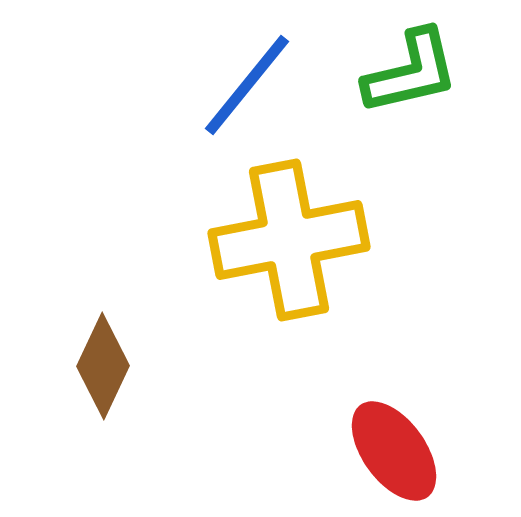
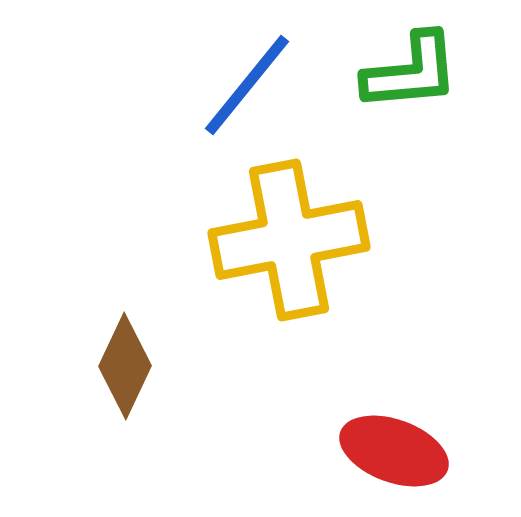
green L-shape: rotated 8 degrees clockwise
brown diamond: moved 22 px right
red ellipse: rotated 34 degrees counterclockwise
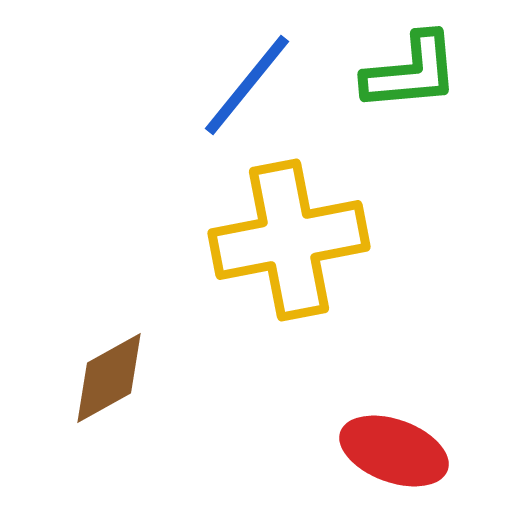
brown diamond: moved 16 px left, 12 px down; rotated 36 degrees clockwise
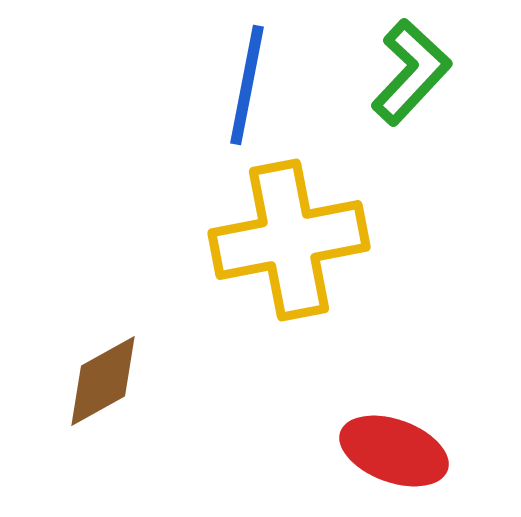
green L-shape: rotated 42 degrees counterclockwise
blue line: rotated 28 degrees counterclockwise
brown diamond: moved 6 px left, 3 px down
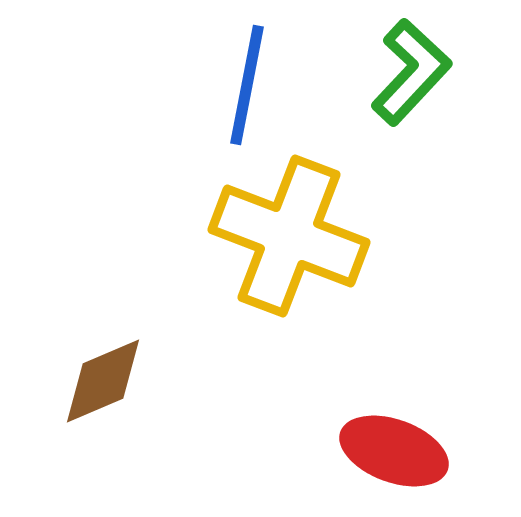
yellow cross: moved 4 px up; rotated 32 degrees clockwise
brown diamond: rotated 6 degrees clockwise
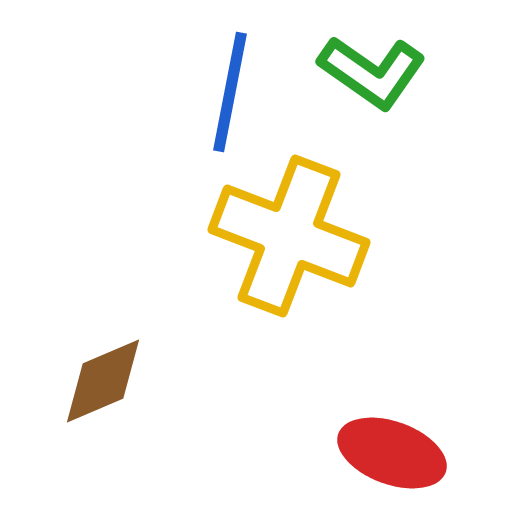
green L-shape: moved 39 px left; rotated 82 degrees clockwise
blue line: moved 17 px left, 7 px down
red ellipse: moved 2 px left, 2 px down
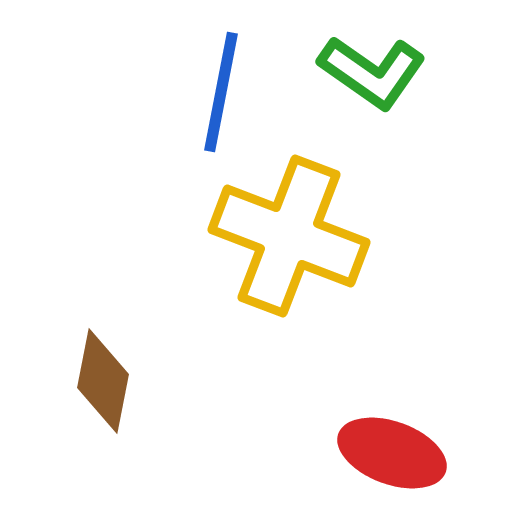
blue line: moved 9 px left
brown diamond: rotated 56 degrees counterclockwise
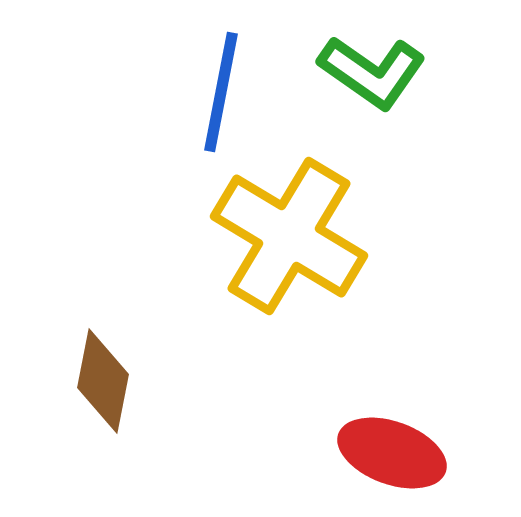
yellow cross: rotated 10 degrees clockwise
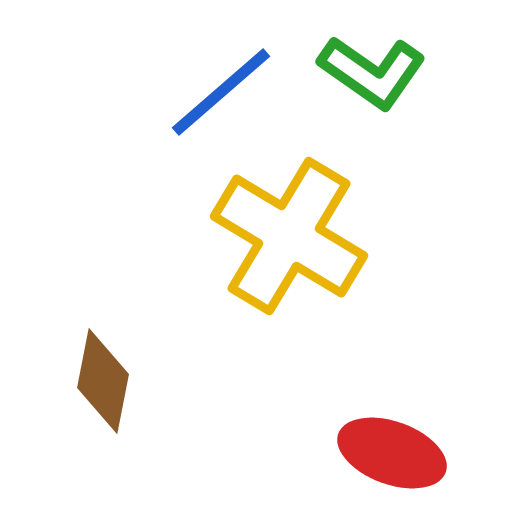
blue line: rotated 38 degrees clockwise
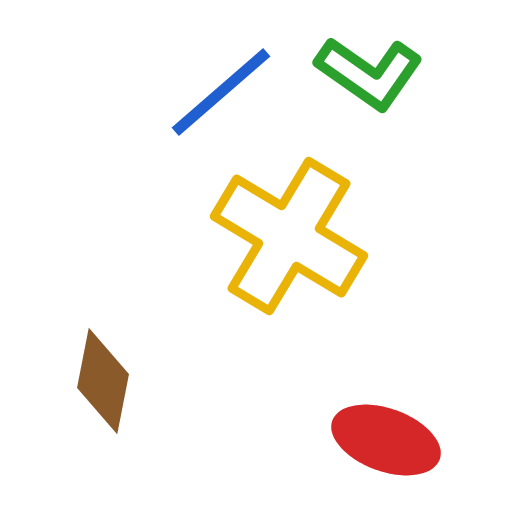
green L-shape: moved 3 px left, 1 px down
red ellipse: moved 6 px left, 13 px up
